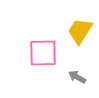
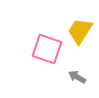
pink square: moved 4 px right, 4 px up; rotated 20 degrees clockwise
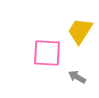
pink square: moved 4 px down; rotated 16 degrees counterclockwise
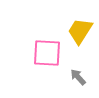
gray arrow: moved 1 px right; rotated 18 degrees clockwise
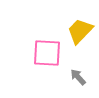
yellow trapezoid: rotated 12 degrees clockwise
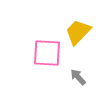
yellow trapezoid: moved 2 px left, 1 px down
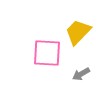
gray arrow: moved 3 px right, 3 px up; rotated 78 degrees counterclockwise
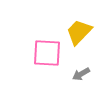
yellow trapezoid: moved 1 px right
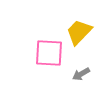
pink square: moved 2 px right
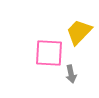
gray arrow: moved 10 px left; rotated 72 degrees counterclockwise
